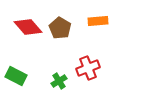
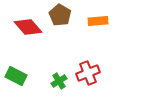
brown pentagon: moved 13 px up
red cross: moved 5 px down
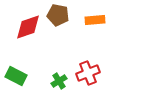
brown pentagon: moved 2 px left; rotated 20 degrees counterclockwise
orange rectangle: moved 3 px left, 1 px up
red diamond: rotated 68 degrees counterclockwise
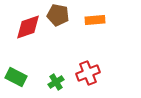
green rectangle: moved 1 px down
green cross: moved 3 px left, 1 px down
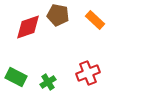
orange rectangle: rotated 48 degrees clockwise
green cross: moved 8 px left
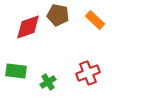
green rectangle: moved 6 px up; rotated 20 degrees counterclockwise
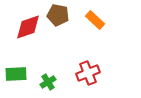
green rectangle: moved 3 px down; rotated 10 degrees counterclockwise
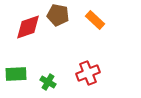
green cross: rotated 28 degrees counterclockwise
